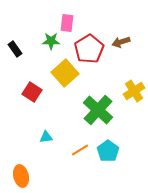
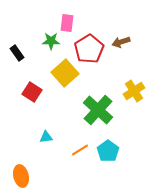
black rectangle: moved 2 px right, 4 px down
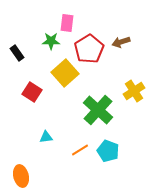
cyan pentagon: rotated 15 degrees counterclockwise
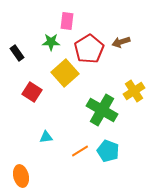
pink rectangle: moved 2 px up
green star: moved 1 px down
green cross: moved 4 px right; rotated 12 degrees counterclockwise
orange line: moved 1 px down
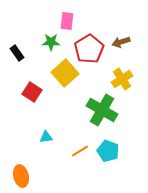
yellow cross: moved 12 px left, 12 px up
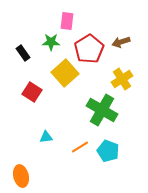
black rectangle: moved 6 px right
orange line: moved 4 px up
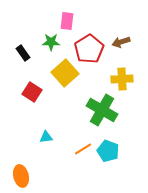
yellow cross: rotated 30 degrees clockwise
orange line: moved 3 px right, 2 px down
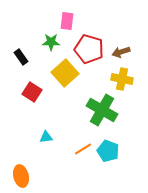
brown arrow: moved 10 px down
red pentagon: rotated 24 degrees counterclockwise
black rectangle: moved 2 px left, 4 px down
yellow cross: rotated 15 degrees clockwise
